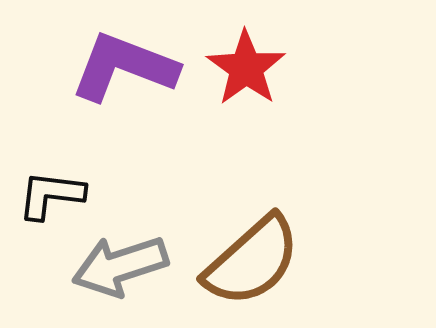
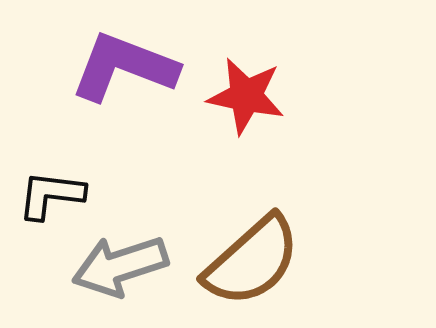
red star: moved 28 px down; rotated 24 degrees counterclockwise
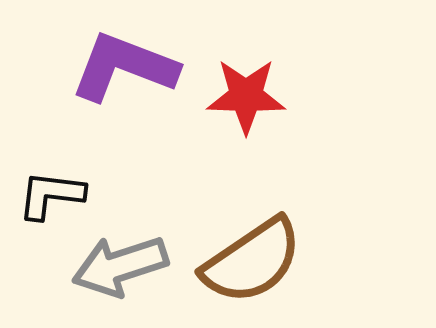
red star: rotated 10 degrees counterclockwise
brown semicircle: rotated 8 degrees clockwise
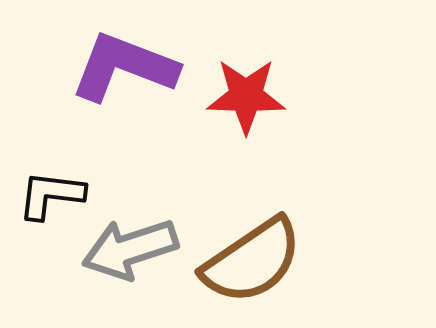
gray arrow: moved 10 px right, 17 px up
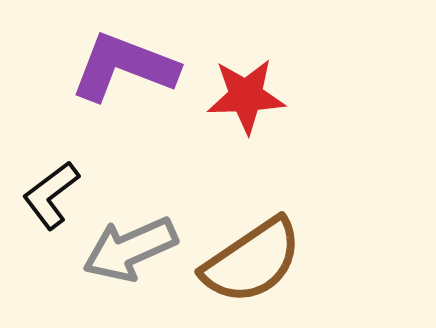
red star: rotated 4 degrees counterclockwise
black L-shape: rotated 44 degrees counterclockwise
gray arrow: rotated 6 degrees counterclockwise
